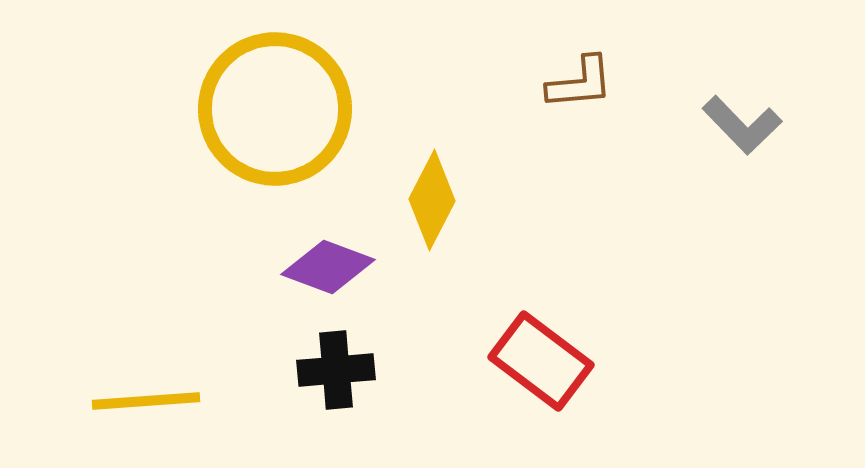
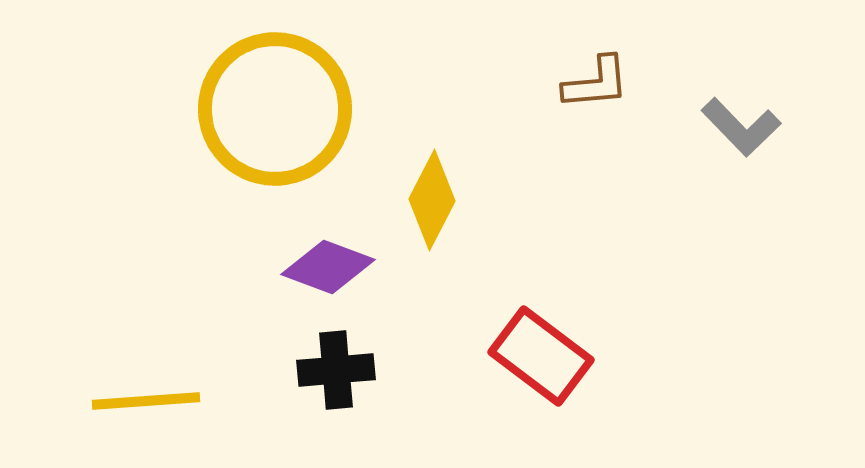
brown L-shape: moved 16 px right
gray L-shape: moved 1 px left, 2 px down
red rectangle: moved 5 px up
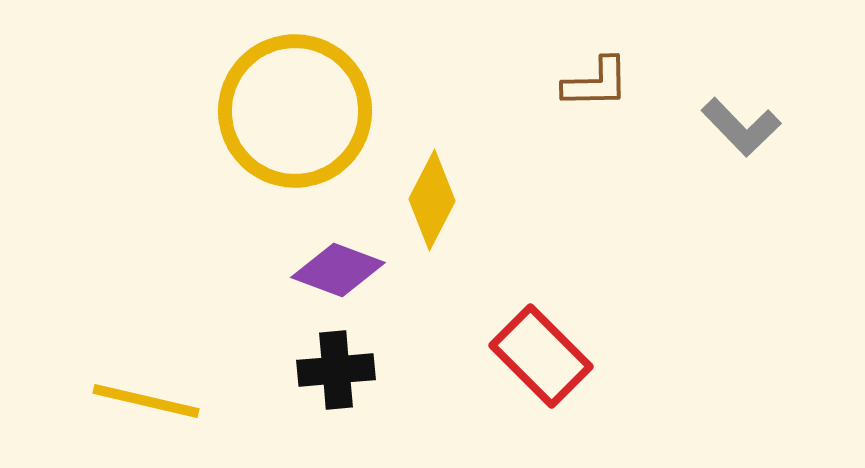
brown L-shape: rotated 4 degrees clockwise
yellow circle: moved 20 px right, 2 px down
purple diamond: moved 10 px right, 3 px down
red rectangle: rotated 8 degrees clockwise
yellow line: rotated 17 degrees clockwise
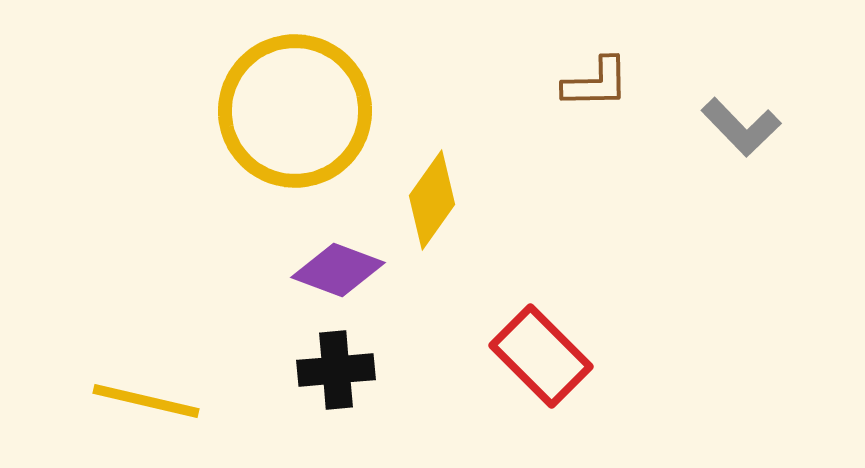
yellow diamond: rotated 8 degrees clockwise
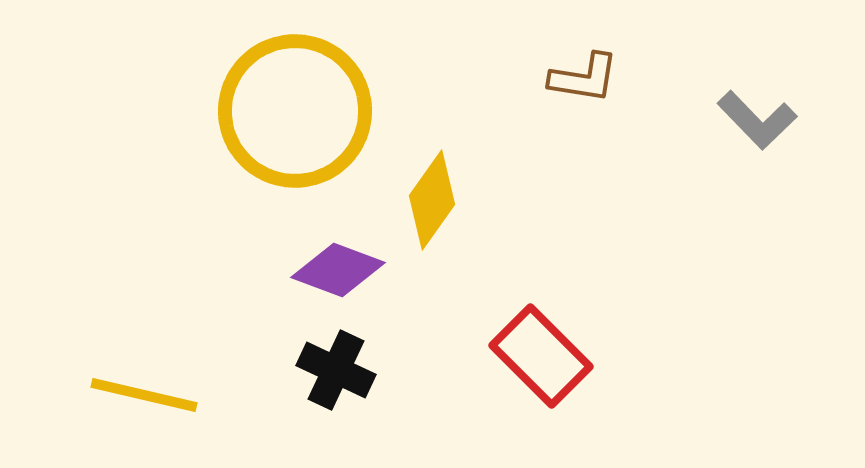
brown L-shape: moved 12 px left, 5 px up; rotated 10 degrees clockwise
gray L-shape: moved 16 px right, 7 px up
black cross: rotated 30 degrees clockwise
yellow line: moved 2 px left, 6 px up
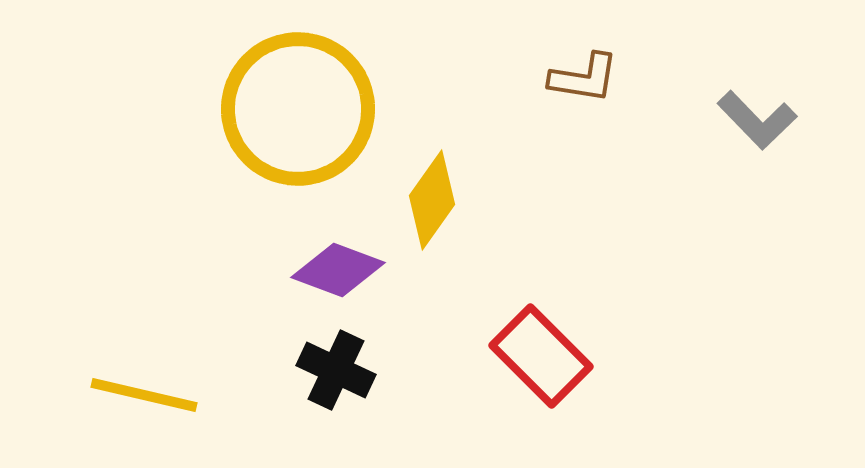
yellow circle: moved 3 px right, 2 px up
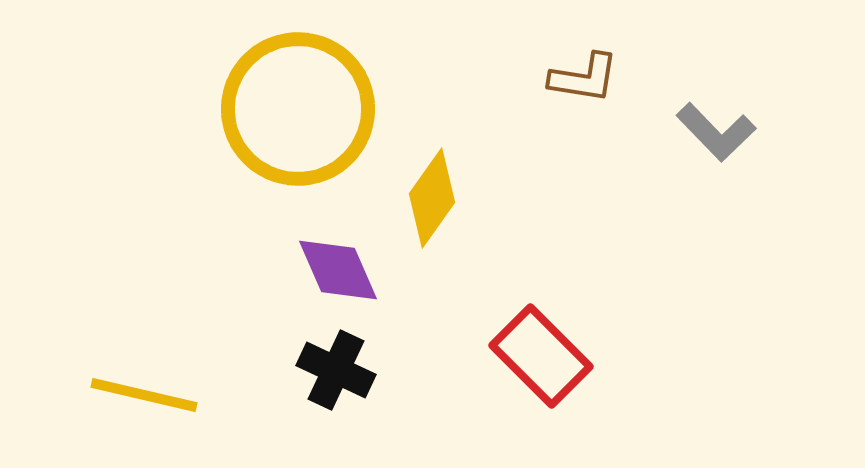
gray L-shape: moved 41 px left, 12 px down
yellow diamond: moved 2 px up
purple diamond: rotated 46 degrees clockwise
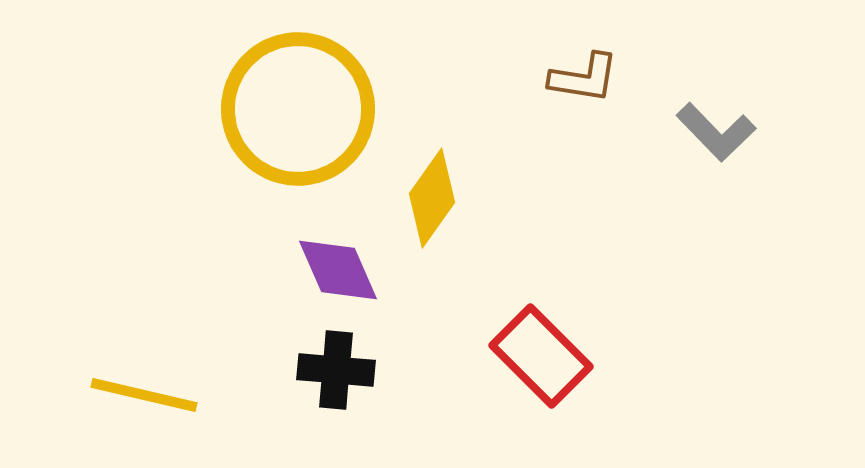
black cross: rotated 20 degrees counterclockwise
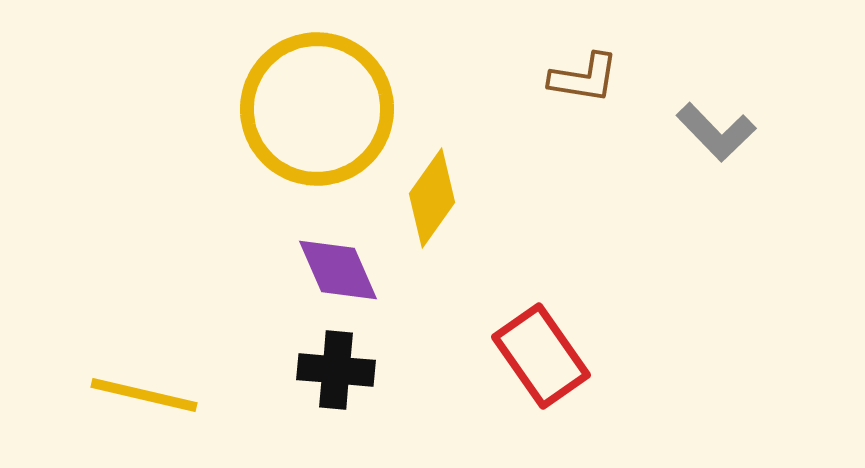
yellow circle: moved 19 px right
red rectangle: rotated 10 degrees clockwise
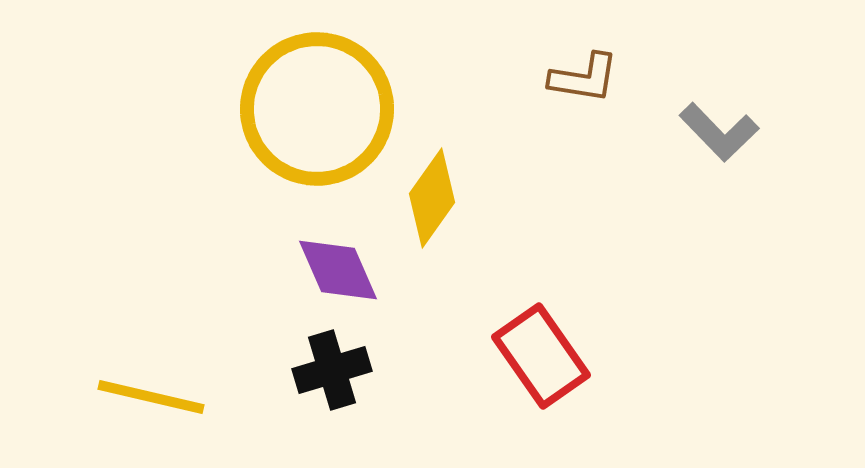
gray L-shape: moved 3 px right
black cross: moved 4 px left; rotated 22 degrees counterclockwise
yellow line: moved 7 px right, 2 px down
